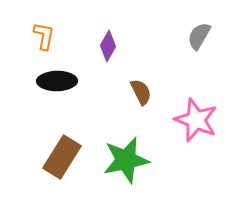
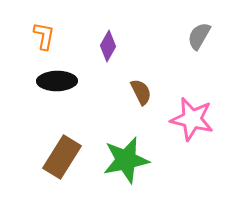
pink star: moved 4 px left, 1 px up; rotated 9 degrees counterclockwise
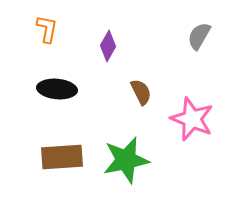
orange L-shape: moved 3 px right, 7 px up
black ellipse: moved 8 px down; rotated 6 degrees clockwise
pink star: rotated 9 degrees clockwise
brown rectangle: rotated 54 degrees clockwise
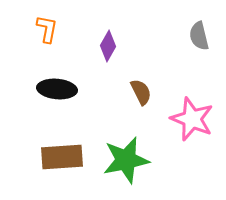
gray semicircle: rotated 44 degrees counterclockwise
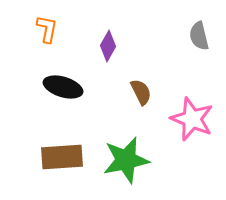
black ellipse: moved 6 px right, 2 px up; rotated 12 degrees clockwise
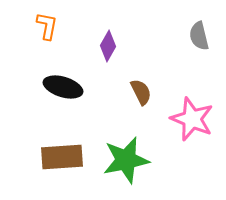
orange L-shape: moved 3 px up
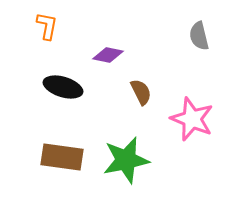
purple diamond: moved 9 px down; rotated 72 degrees clockwise
brown rectangle: rotated 12 degrees clockwise
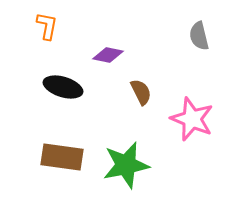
green star: moved 5 px down
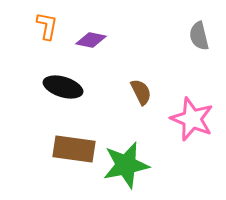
purple diamond: moved 17 px left, 15 px up
brown rectangle: moved 12 px right, 8 px up
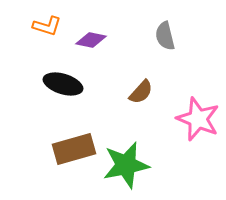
orange L-shape: rotated 96 degrees clockwise
gray semicircle: moved 34 px left
black ellipse: moved 3 px up
brown semicircle: rotated 68 degrees clockwise
pink star: moved 6 px right
brown rectangle: rotated 24 degrees counterclockwise
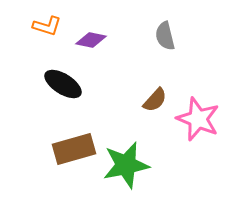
black ellipse: rotated 15 degrees clockwise
brown semicircle: moved 14 px right, 8 px down
